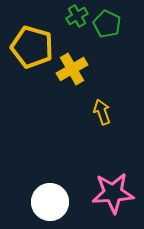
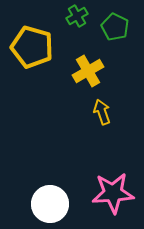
green pentagon: moved 8 px right, 3 px down
yellow cross: moved 16 px right, 2 px down
white circle: moved 2 px down
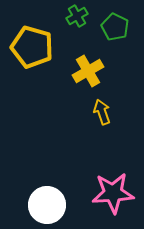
white circle: moved 3 px left, 1 px down
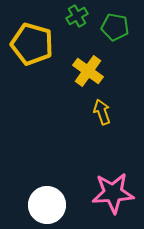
green pentagon: rotated 16 degrees counterclockwise
yellow pentagon: moved 3 px up
yellow cross: rotated 24 degrees counterclockwise
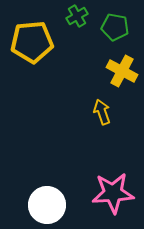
yellow pentagon: moved 2 px up; rotated 21 degrees counterclockwise
yellow cross: moved 34 px right; rotated 8 degrees counterclockwise
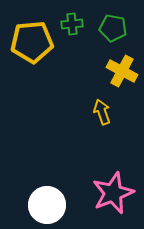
green cross: moved 5 px left, 8 px down; rotated 25 degrees clockwise
green pentagon: moved 2 px left, 1 px down
pink star: rotated 18 degrees counterclockwise
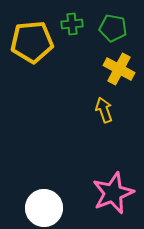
yellow cross: moved 3 px left, 2 px up
yellow arrow: moved 2 px right, 2 px up
white circle: moved 3 px left, 3 px down
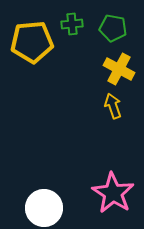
yellow arrow: moved 9 px right, 4 px up
pink star: rotated 18 degrees counterclockwise
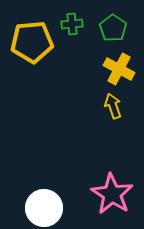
green pentagon: rotated 24 degrees clockwise
pink star: moved 1 px left, 1 px down
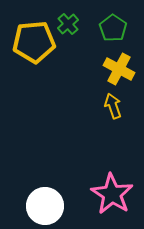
green cross: moved 4 px left; rotated 35 degrees counterclockwise
yellow pentagon: moved 2 px right
white circle: moved 1 px right, 2 px up
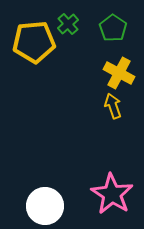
yellow cross: moved 4 px down
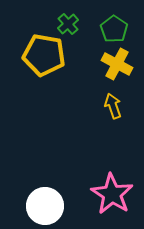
green pentagon: moved 1 px right, 1 px down
yellow pentagon: moved 10 px right, 13 px down; rotated 15 degrees clockwise
yellow cross: moved 2 px left, 9 px up
